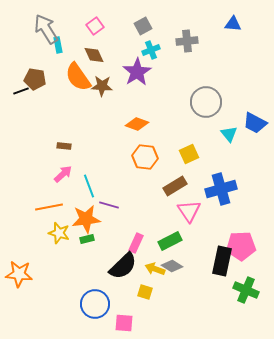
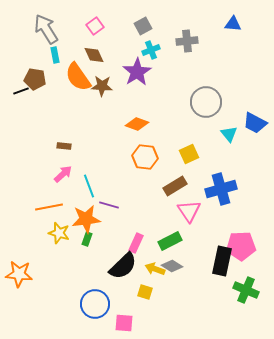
cyan rectangle at (58, 45): moved 3 px left, 10 px down
green rectangle at (87, 239): rotated 56 degrees counterclockwise
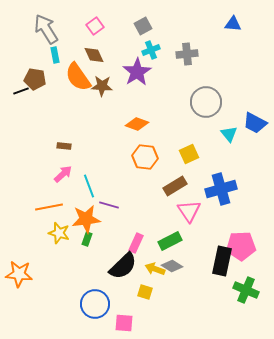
gray cross at (187, 41): moved 13 px down
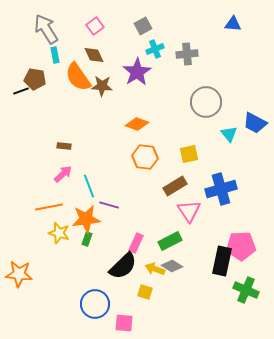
cyan cross at (151, 50): moved 4 px right, 1 px up
yellow square at (189, 154): rotated 12 degrees clockwise
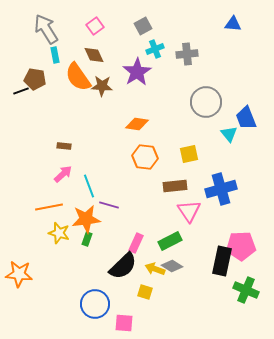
blue trapezoid at (255, 123): moved 9 px left, 5 px up; rotated 40 degrees clockwise
orange diamond at (137, 124): rotated 10 degrees counterclockwise
brown rectangle at (175, 186): rotated 25 degrees clockwise
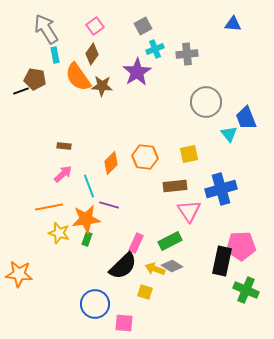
brown diamond at (94, 55): moved 2 px left, 1 px up; rotated 60 degrees clockwise
orange diamond at (137, 124): moved 26 px left, 39 px down; rotated 55 degrees counterclockwise
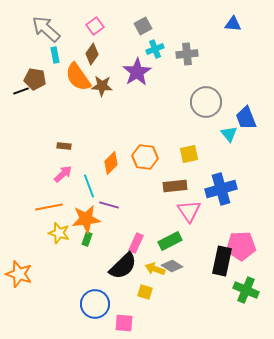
gray arrow at (46, 29): rotated 16 degrees counterclockwise
orange star at (19, 274): rotated 12 degrees clockwise
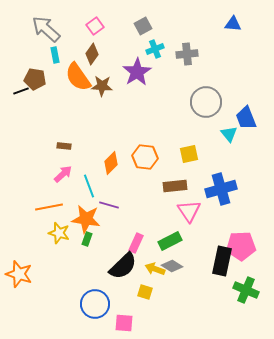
orange star at (86, 219): rotated 16 degrees clockwise
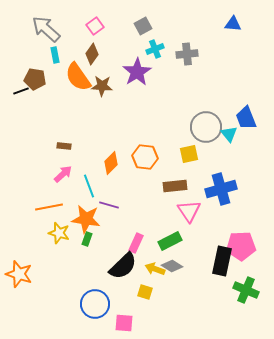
gray circle at (206, 102): moved 25 px down
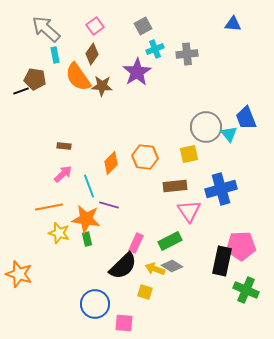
green rectangle at (87, 239): rotated 32 degrees counterclockwise
